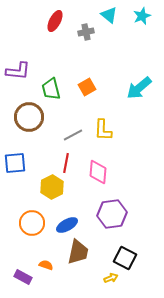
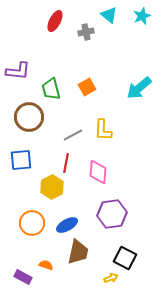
blue square: moved 6 px right, 3 px up
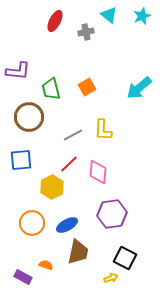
red line: moved 3 px right, 1 px down; rotated 36 degrees clockwise
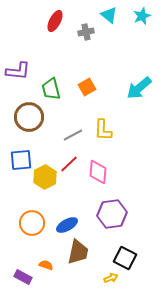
yellow hexagon: moved 7 px left, 10 px up
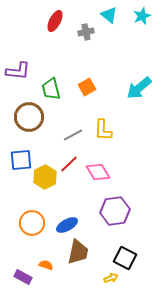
pink diamond: rotated 35 degrees counterclockwise
purple hexagon: moved 3 px right, 3 px up
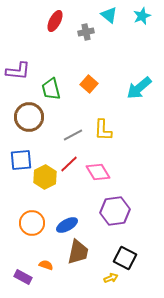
orange square: moved 2 px right, 3 px up; rotated 18 degrees counterclockwise
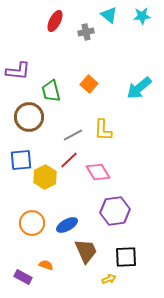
cyan star: rotated 18 degrees clockwise
green trapezoid: moved 2 px down
red line: moved 4 px up
brown trapezoid: moved 8 px right, 1 px up; rotated 36 degrees counterclockwise
black square: moved 1 px right, 1 px up; rotated 30 degrees counterclockwise
yellow arrow: moved 2 px left, 1 px down
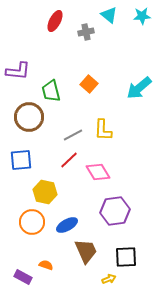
yellow hexagon: moved 15 px down; rotated 20 degrees counterclockwise
orange circle: moved 1 px up
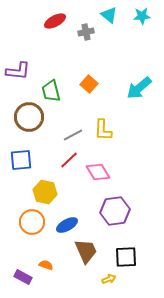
red ellipse: rotated 35 degrees clockwise
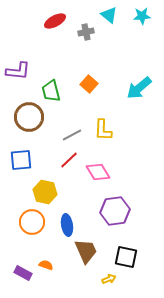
gray line: moved 1 px left
blue ellipse: rotated 70 degrees counterclockwise
black square: rotated 15 degrees clockwise
purple rectangle: moved 4 px up
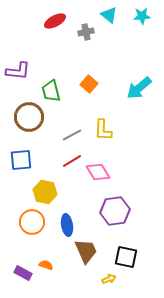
red line: moved 3 px right, 1 px down; rotated 12 degrees clockwise
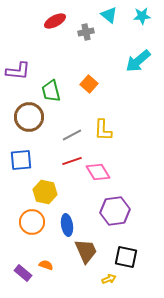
cyan arrow: moved 1 px left, 27 px up
red line: rotated 12 degrees clockwise
purple rectangle: rotated 12 degrees clockwise
